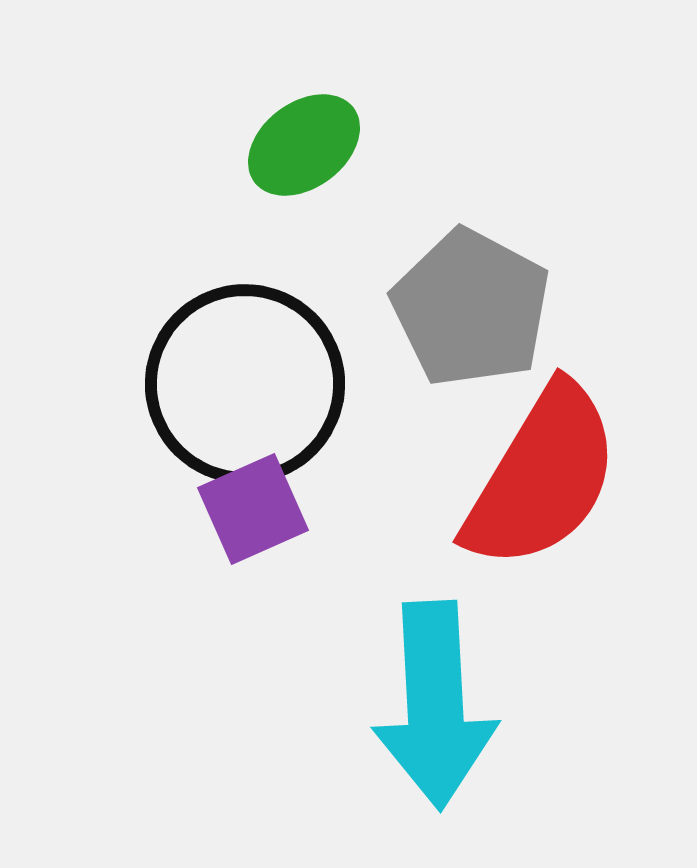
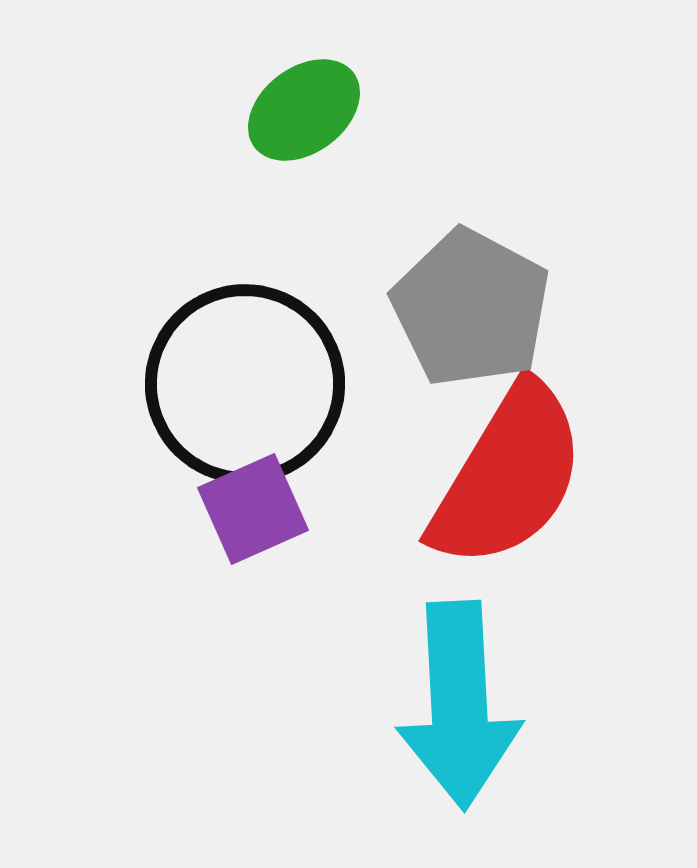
green ellipse: moved 35 px up
red semicircle: moved 34 px left, 1 px up
cyan arrow: moved 24 px right
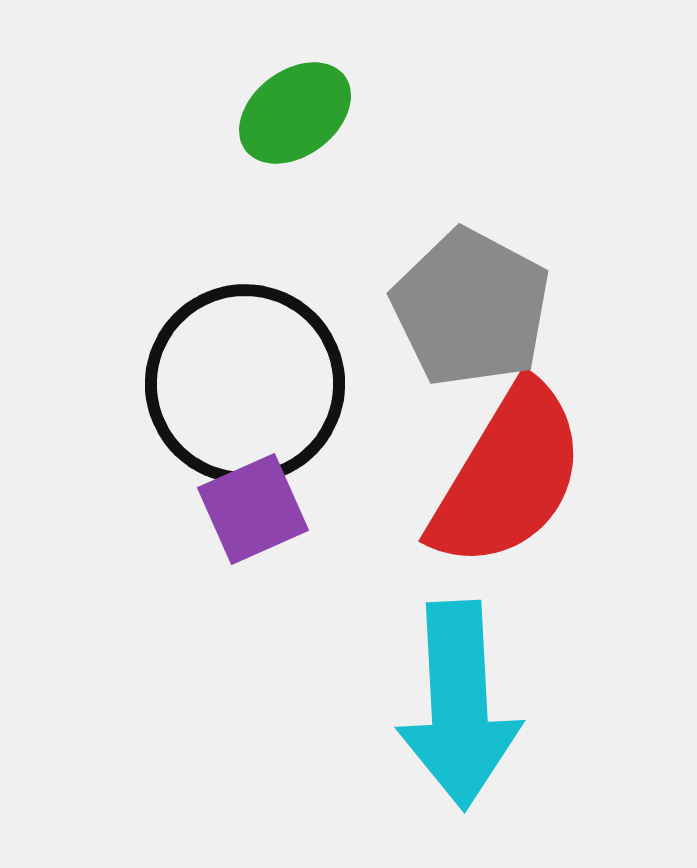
green ellipse: moved 9 px left, 3 px down
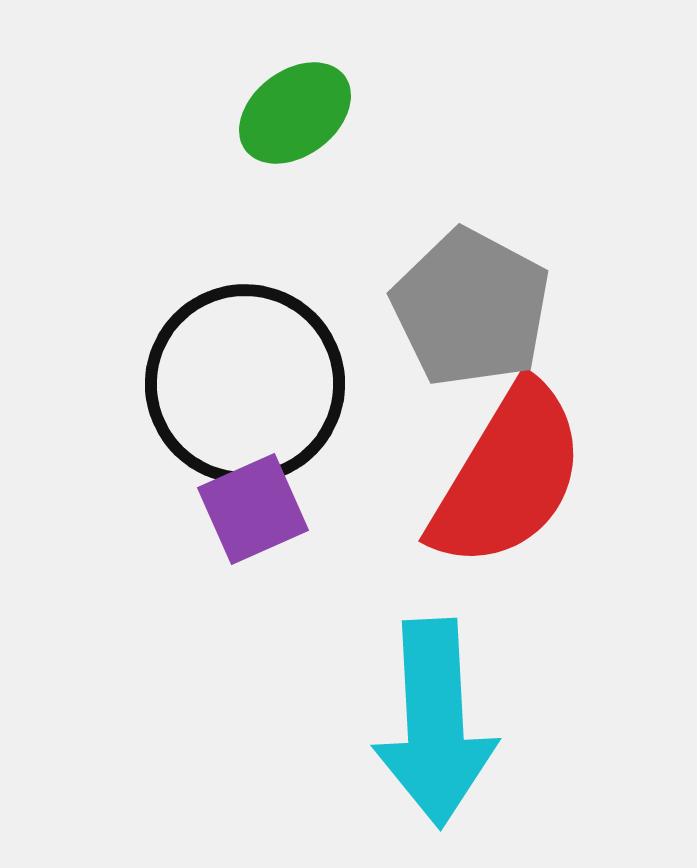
cyan arrow: moved 24 px left, 18 px down
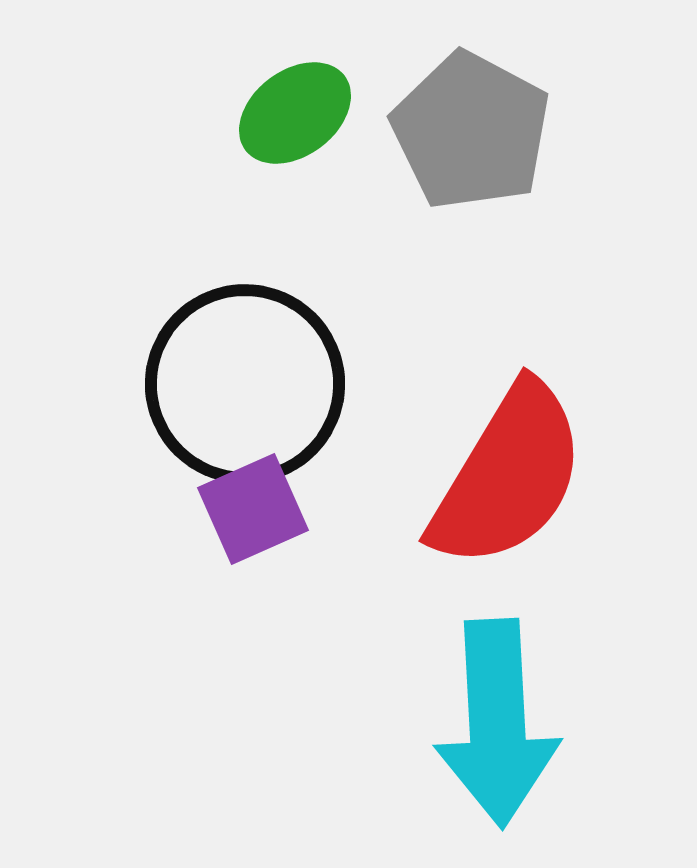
gray pentagon: moved 177 px up
cyan arrow: moved 62 px right
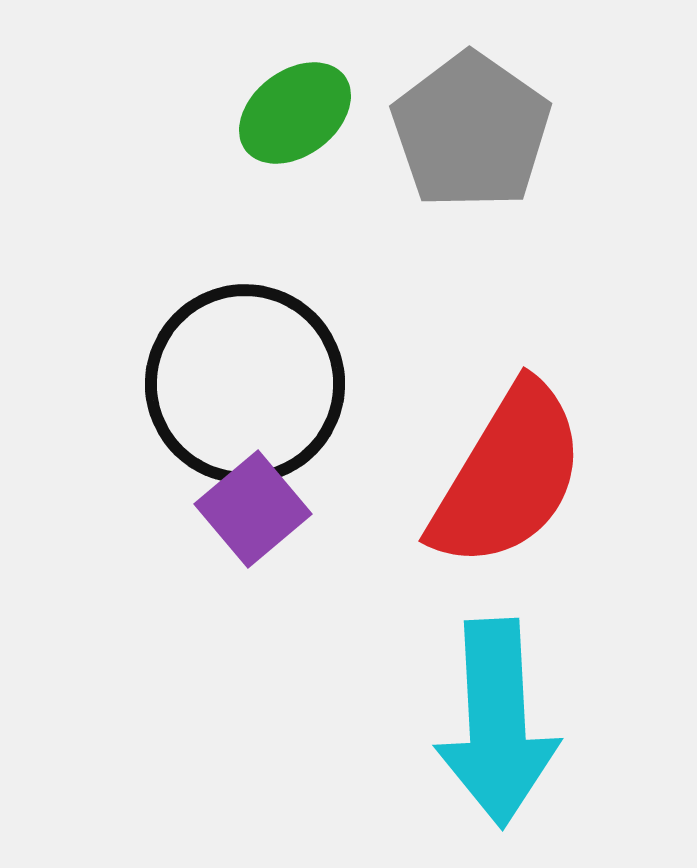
gray pentagon: rotated 7 degrees clockwise
purple square: rotated 16 degrees counterclockwise
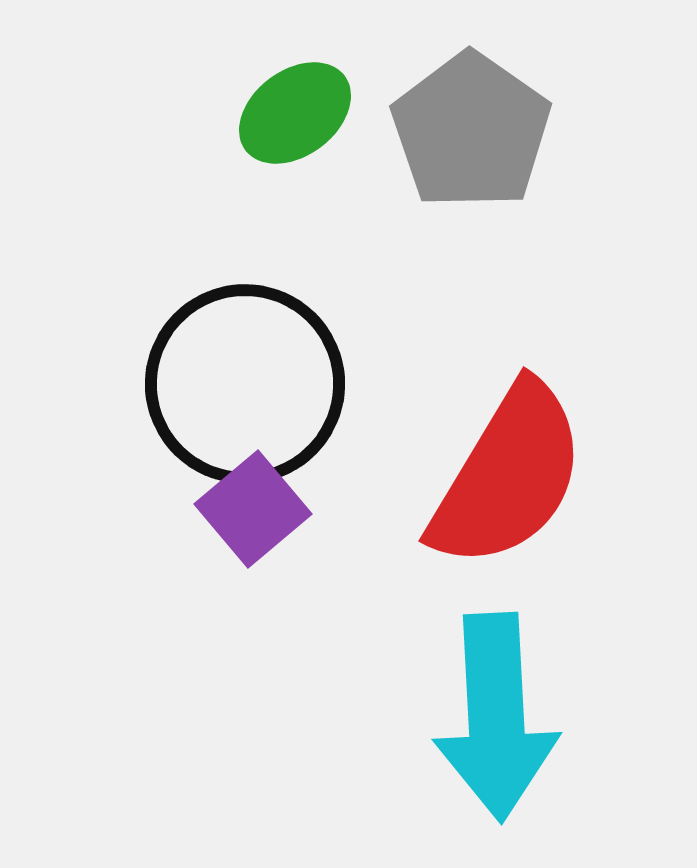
cyan arrow: moved 1 px left, 6 px up
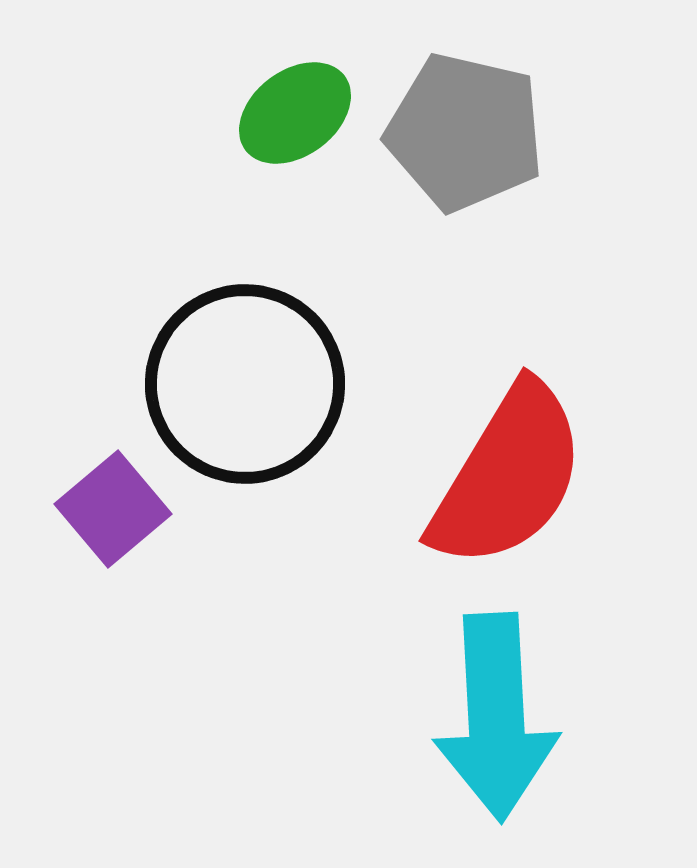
gray pentagon: moved 6 px left, 1 px down; rotated 22 degrees counterclockwise
purple square: moved 140 px left
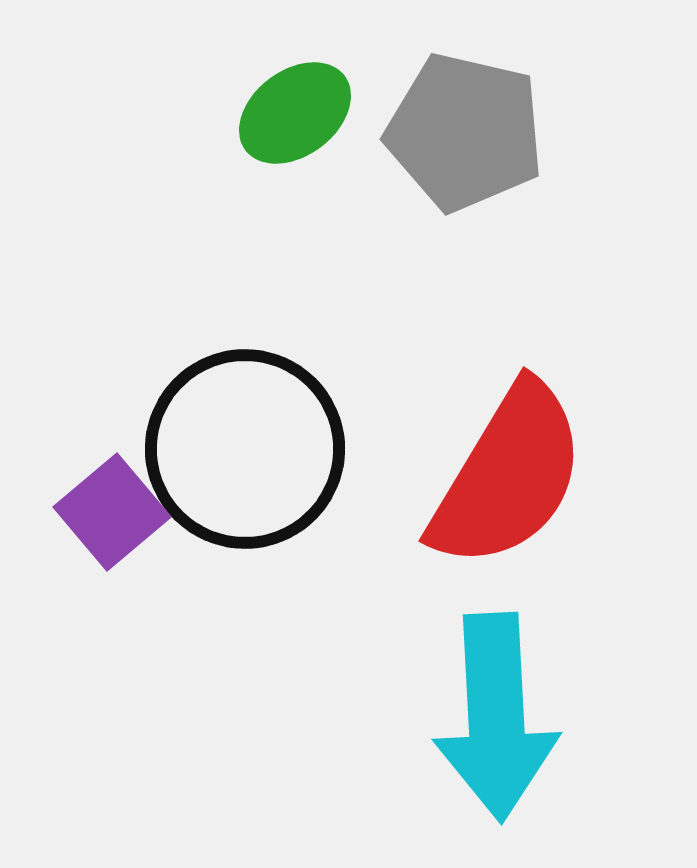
black circle: moved 65 px down
purple square: moved 1 px left, 3 px down
